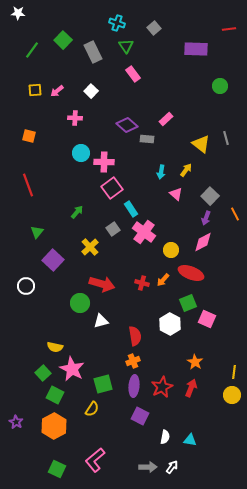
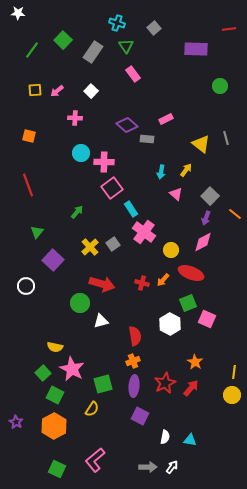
gray rectangle at (93, 52): rotated 60 degrees clockwise
pink rectangle at (166, 119): rotated 16 degrees clockwise
orange line at (235, 214): rotated 24 degrees counterclockwise
gray square at (113, 229): moved 15 px down
red star at (162, 387): moved 3 px right, 4 px up
red arrow at (191, 388): rotated 18 degrees clockwise
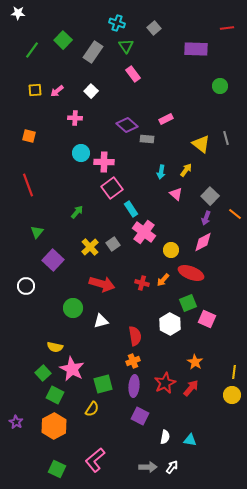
red line at (229, 29): moved 2 px left, 1 px up
green circle at (80, 303): moved 7 px left, 5 px down
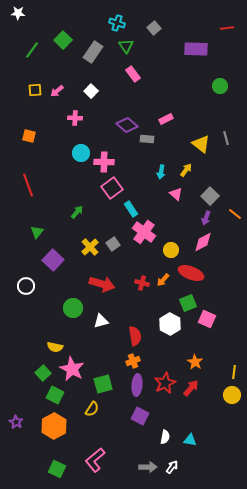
purple ellipse at (134, 386): moved 3 px right, 1 px up
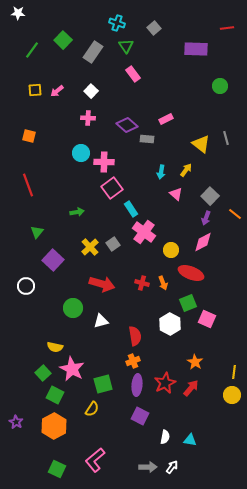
pink cross at (75, 118): moved 13 px right
green arrow at (77, 212): rotated 40 degrees clockwise
orange arrow at (163, 280): moved 3 px down; rotated 64 degrees counterclockwise
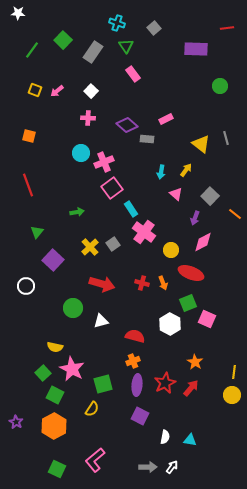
yellow square at (35, 90): rotated 24 degrees clockwise
pink cross at (104, 162): rotated 24 degrees counterclockwise
purple arrow at (206, 218): moved 11 px left
red semicircle at (135, 336): rotated 66 degrees counterclockwise
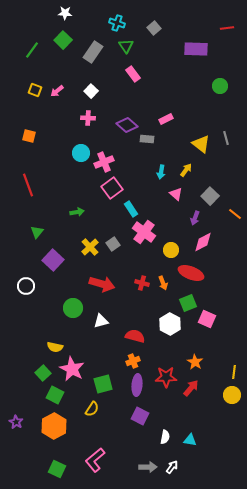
white star at (18, 13): moved 47 px right
red star at (165, 383): moved 1 px right, 6 px up; rotated 25 degrees clockwise
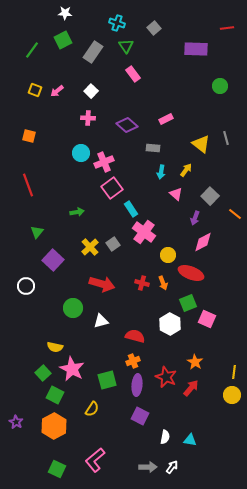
green square at (63, 40): rotated 18 degrees clockwise
gray rectangle at (147, 139): moved 6 px right, 9 px down
yellow circle at (171, 250): moved 3 px left, 5 px down
red star at (166, 377): rotated 25 degrees clockwise
green square at (103, 384): moved 4 px right, 4 px up
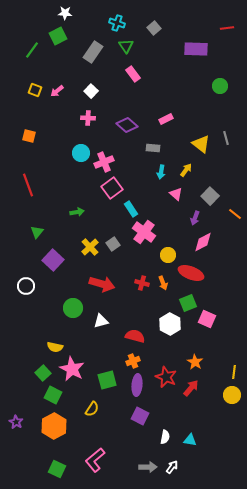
green square at (63, 40): moved 5 px left, 4 px up
green square at (55, 395): moved 2 px left
